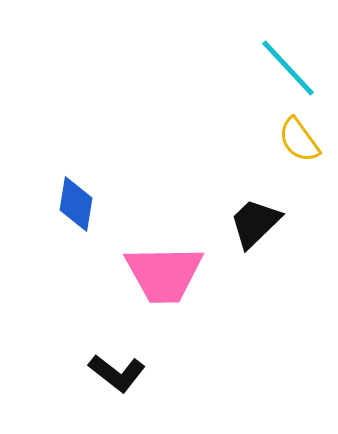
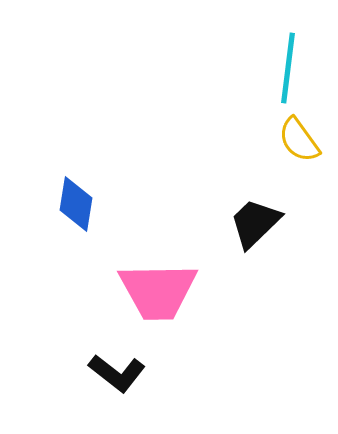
cyan line: rotated 50 degrees clockwise
pink trapezoid: moved 6 px left, 17 px down
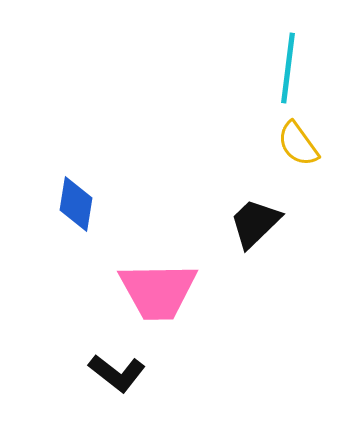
yellow semicircle: moved 1 px left, 4 px down
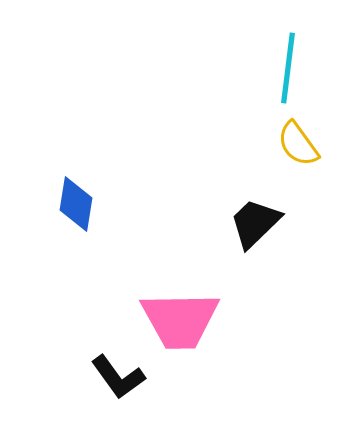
pink trapezoid: moved 22 px right, 29 px down
black L-shape: moved 1 px right, 4 px down; rotated 16 degrees clockwise
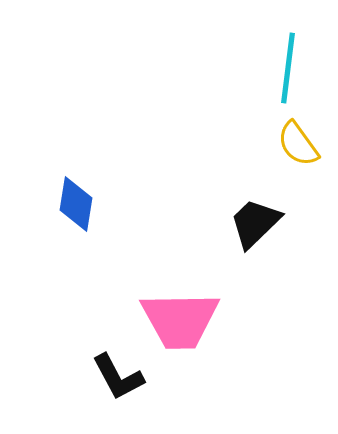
black L-shape: rotated 8 degrees clockwise
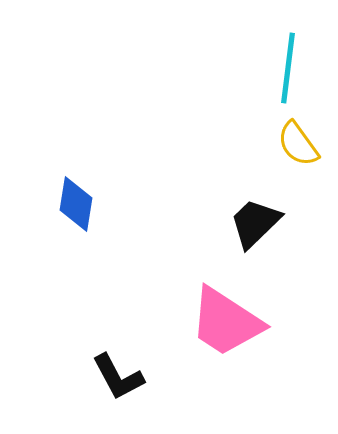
pink trapezoid: moved 46 px right, 2 px down; rotated 34 degrees clockwise
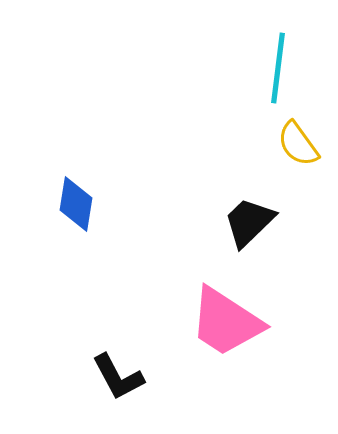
cyan line: moved 10 px left
black trapezoid: moved 6 px left, 1 px up
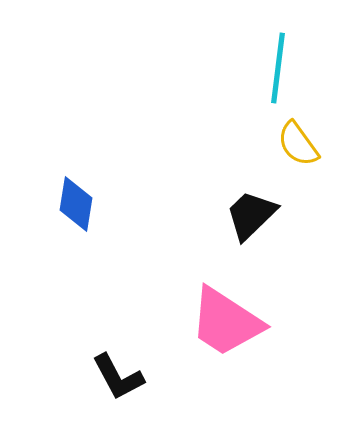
black trapezoid: moved 2 px right, 7 px up
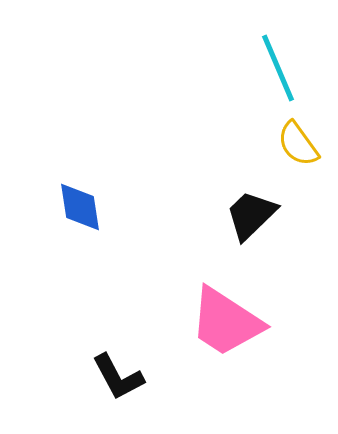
cyan line: rotated 30 degrees counterclockwise
blue diamond: moved 4 px right, 3 px down; rotated 18 degrees counterclockwise
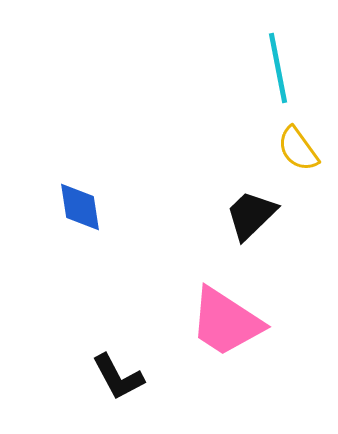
cyan line: rotated 12 degrees clockwise
yellow semicircle: moved 5 px down
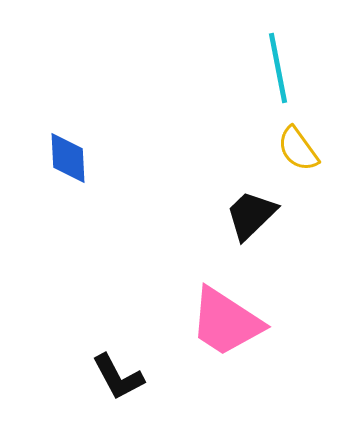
blue diamond: moved 12 px left, 49 px up; rotated 6 degrees clockwise
